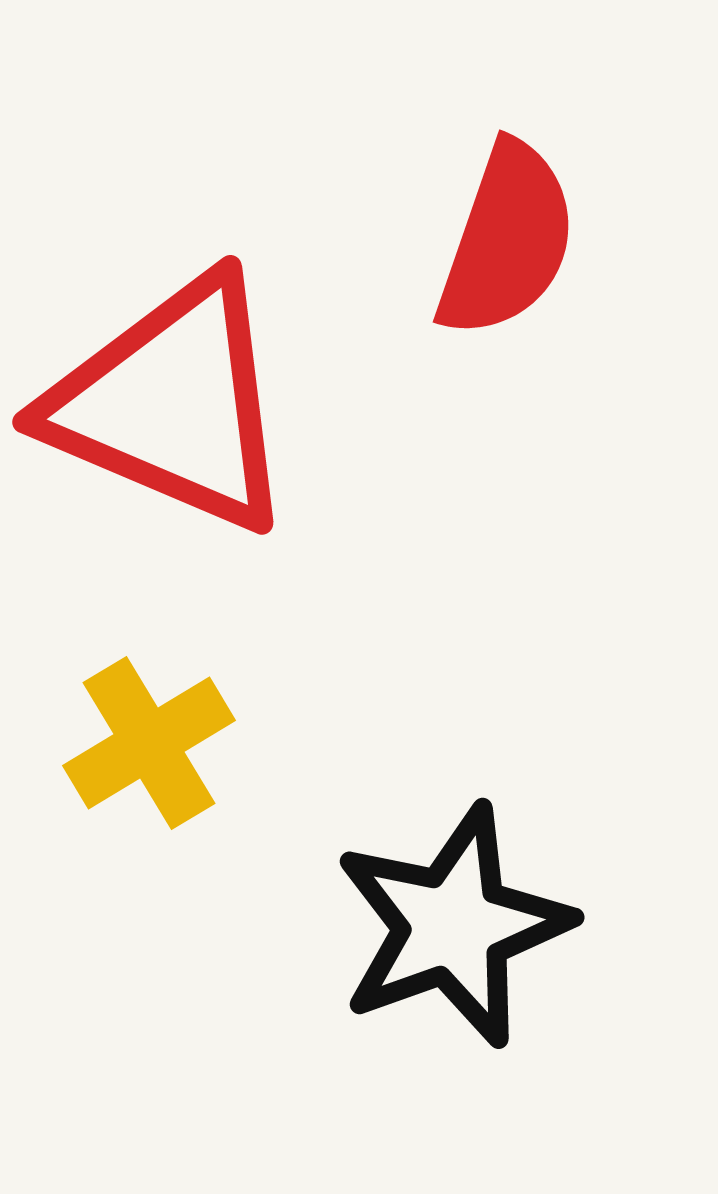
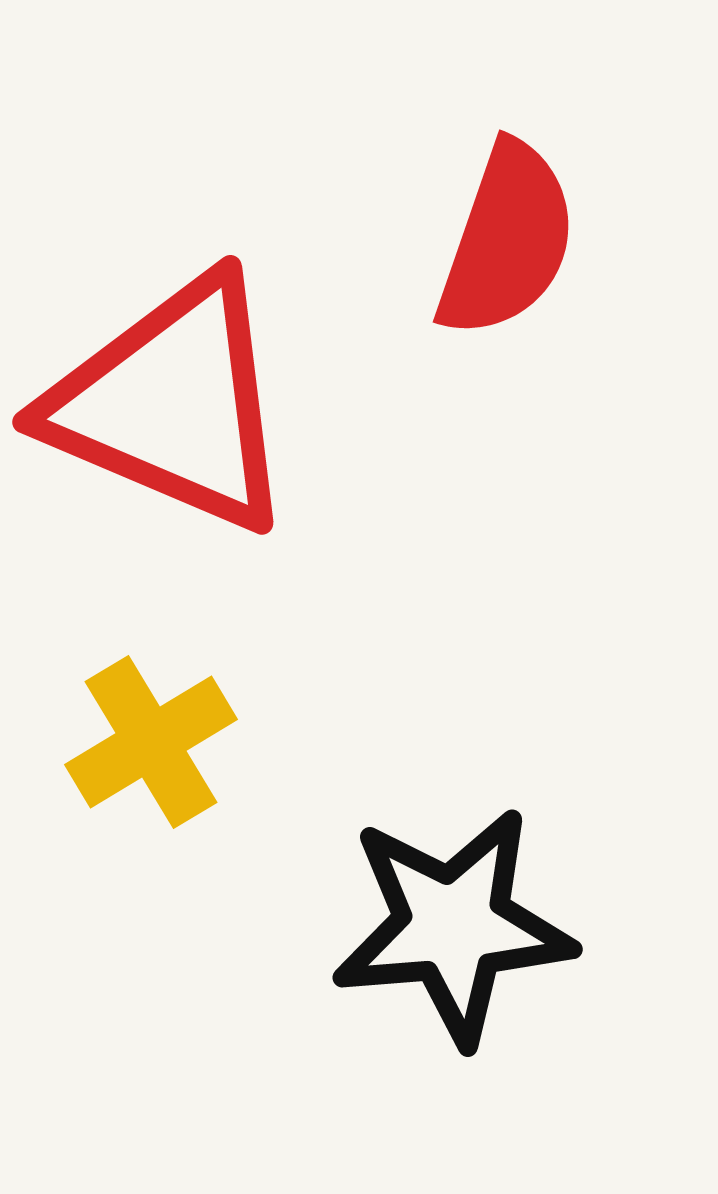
yellow cross: moved 2 px right, 1 px up
black star: rotated 15 degrees clockwise
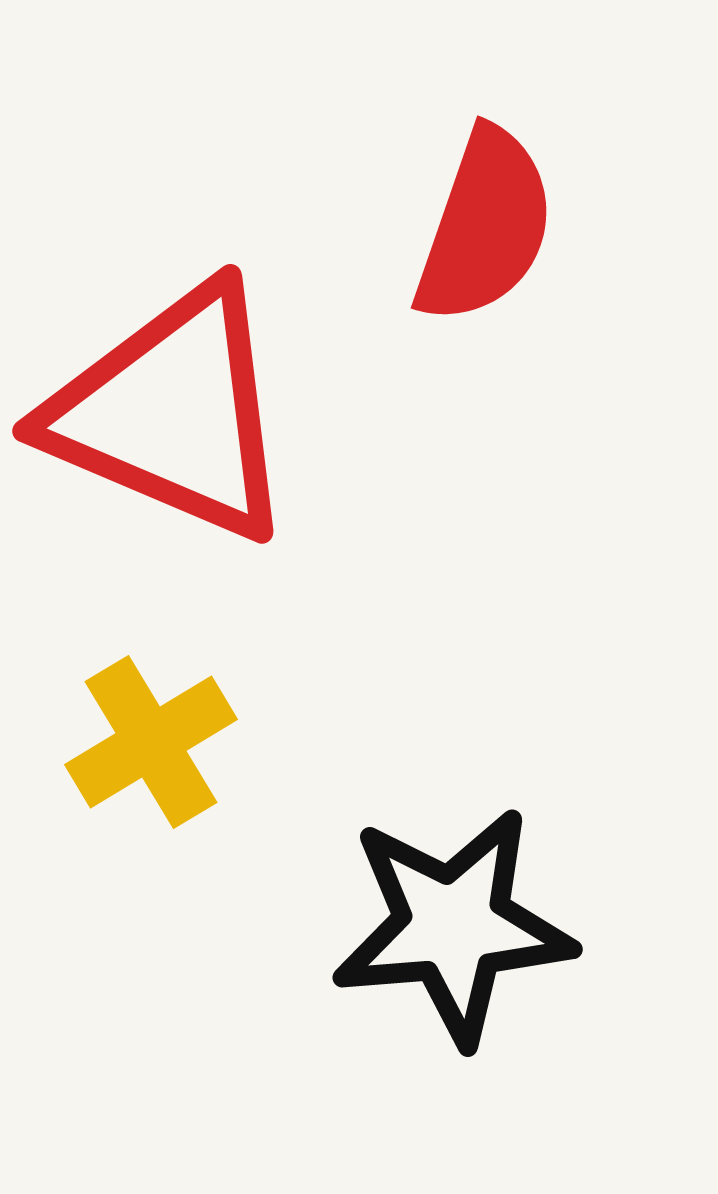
red semicircle: moved 22 px left, 14 px up
red triangle: moved 9 px down
